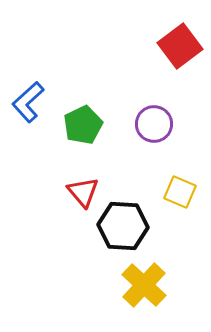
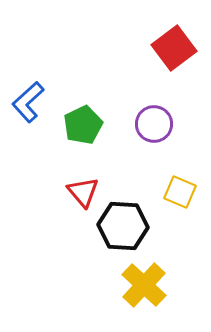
red square: moved 6 px left, 2 px down
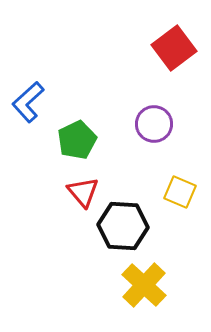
green pentagon: moved 6 px left, 15 px down
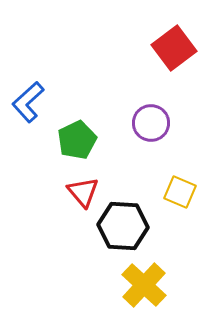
purple circle: moved 3 px left, 1 px up
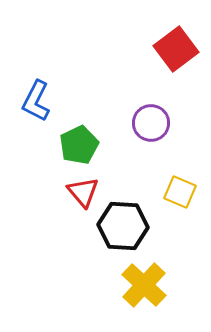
red square: moved 2 px right, 1 px down
blue L-shape: moved 8 px right, 1 px up; rotated 21 degrees counterclockwise
green pentagon: moved 2 px right, 5 px down
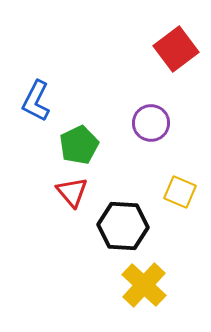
red triangle: moved 11 px left
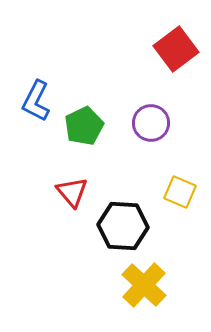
green pentagon: moved 5 px right, 19 px up
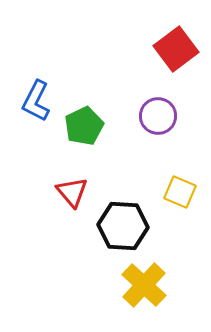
purple circle: moved 7 px right, 7 px up
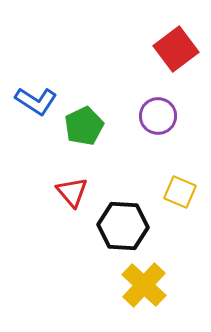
blue L-shape: rotated 84 degrees counterclockwise
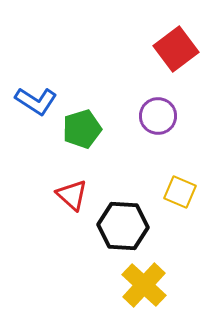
green pentagon: moved 2 px left, 3 px down; rotated 9 degrees clockwise
red triangle: moved 3 px down; rotated 8 degrees counterclockwise
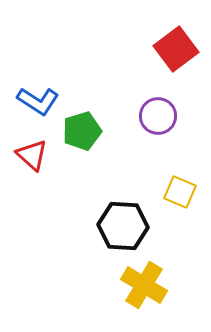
blue L-shape: moved 2 px right
green pentagon: moved 2 px down
red triangle: moved 40 px left, 40 px up
yellow cross: rotated 12 degrees counterclockwise
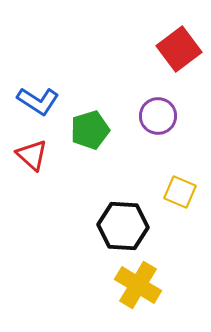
red square: moved 3 px right
green pentagon: moved 8 px right, 1 px up
yellow cross: moved 6 px left
